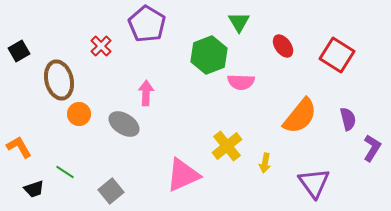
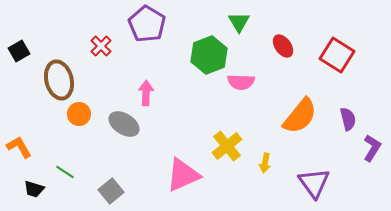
black trapezoid: rotated 35 degrees clockwise
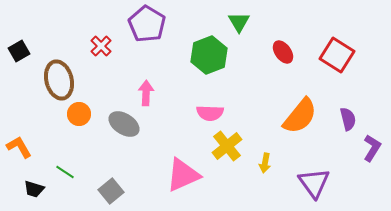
red ellipse: moved 6 px down
pink semicircle: moved 31 px left, 31 px down
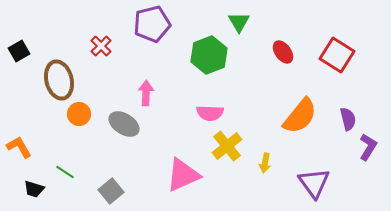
purple pentagon: moved 5 px right; rotated 27 degrees clockwise
purple L-shape: moved 4 px left, 1 px up
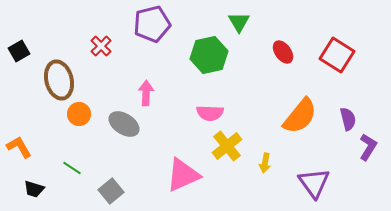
green hexagon: rotated 9 degrees clockwise
green line: moved 7 px right, 4 px up
